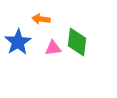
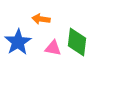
pink triangle: rotated 18 degrees clockwise
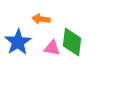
green diamond: moved 5 px left
pink triangle: moved 1 px left
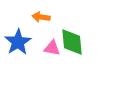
orange arrow: moved 2 px up
green diamond: rotated 12 degrees counterclockwise
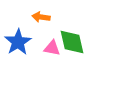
green diamond: rotated 8 degrees counterclockwise
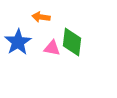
green diamond: rotated 20 degrees clockwise
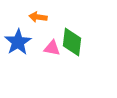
orange arrow: moved 3 px left
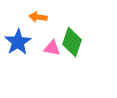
green diamond: rotated 12 degrees clockwise
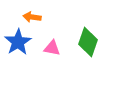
orange arrow: moved 6 px left
green diamond: moved 16 px right
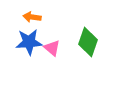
blue star: moved 11 px right; rotated 28 degrees clockwise
pink triangle: rotated 30 degrees clockwise
